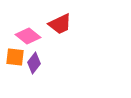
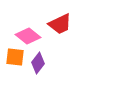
purple diamond: moved 4 px right
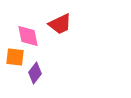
pink diamond: rotated 40 degrees clockwise
purple diamond: moved 3 px left, 10 px down
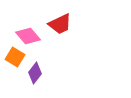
pink diamond: rotated 30 degrees counterclockwise
orange square: rotated 24 degrees clockwise
